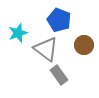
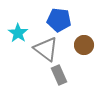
blue pentagon: rotated 15 degrees counterclockwise
cyan star: rotated 18 degrees counterclockwise
gray rectangle: rotated 12 degrees clockwise
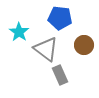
blue pentagon: moved 1 px right, 2 px up
cyan star: moved 1 px right, 1 px up
gray rectangle: moved 1 px right
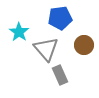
blue pentagon: rotated 15 degrees counterclockwise
gray triangle: rotated 12 degrees clockwise
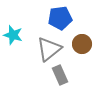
cyan star: moved 6 px left, 3 px down; rotated 18 degrees counterclockwise
brown circle: moved 2 px left, 1 px up
gray triangle: moved 3 px right; rotated 32 degrees clockwise
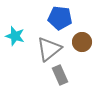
blue pentagon: rotated 15 degrees clockwise
cyan star: moved 2 px right, 1 px down
brown circle: moved 2 px up
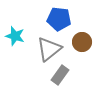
blue pentagon: moved 1 px left, 1 px down
gray rectangle: rotated 60 degrees clockwise
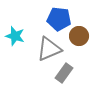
brown circle: moved 3 px left, 6 px up
gray triangle: rotated 16 degrees clockwise
gray rectangle: moved 4 px right, 2 px up
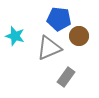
gray triangle: moved 1 px up
gray rectangle: moved 2 px right, 4 px down
